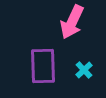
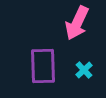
pink arrow: moved 5 px right, 1 px down
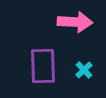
pink arrow: moved 2 px left, 1 px up; rotated 112 degrees counterclockwise
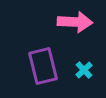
purple rectangle: rotated 12 degrees counterclockwise
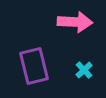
purple rectangle: moved 9 px left
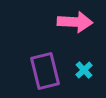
purple rectangle: moved 11 px right, 5 px down
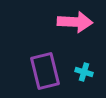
cyan cross: moved 2 px down; rotated 30 degrees counterclockwise
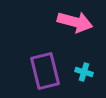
pink arrow: rotated 12 degrees clockwise
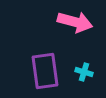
purple rectangle: rotated 6 degrees clockwise
